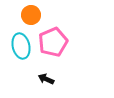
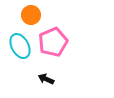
cyan ellipse: moved 1 px left; rotated 15 degrees counterclockwise
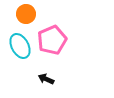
orange circle: moved 5 px left, 1 px up
pink pentagon: moved 1 px left, 2 px up
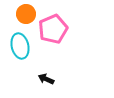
pink pentagon: moved 1 px right, 11 px up
cyan ellipse: rotated 15 degrees clockwise
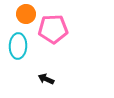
pink pentagon: rotated 20 degrees clockwise
cyan ellipse: moved 2 px left; rotated 15 degrees clockwise
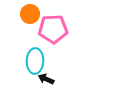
orange circle: moved 4 px right
cyan ellipse: moved 17 px right, 15 px down
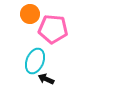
pink pentagon: rotated 8 degrees clockwise
cyan ellipse: rotated 20 degrees clockwise
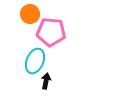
pink pentagon: moved 2 px left, 3 px down
black arrow: moved 2 px down; rotated 77 degrees clockwise
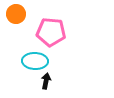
orange circle: moved 14 px left
cyan ellipse: rotated 70 degrees clockwise
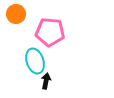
pink pentagon: moved 1 px left
cyan ellipse: rotated 70 degrees clockwise
